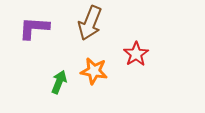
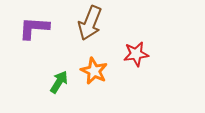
red star: rotated 25 degrees clockwise
orange star: rotated 16 degrees clockwise
green arrow: rotated 10 degrees clockwise
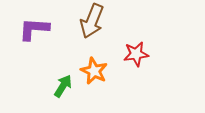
brown arrow: moved 2 px right, 2 px up
purple L-shape: moved 1 px down
green arrow: moved 4 px right, 4 px down
